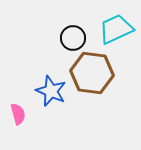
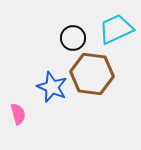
brown hexagon: moved 1 px down
blue star: moved 1 px right, 4 px up
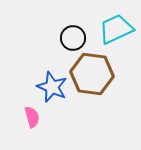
pink semicircle: moved 14 px right, 3 px down
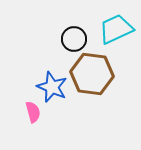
black circle: moved 1 px right, 1 px down
pink semicircle: moved 1 px right, 5 px up
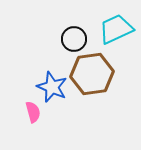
brown hexagon: rotated 15 degrees counterclockwise
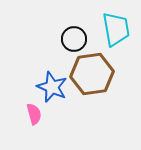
cyan trapezoid: rotated 105 degrees clockwise
pink semicircle: moved 1 px right, 2 px down
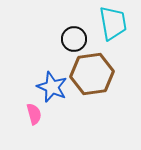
cyan trapezoid: moved 3 px left, 6 px up
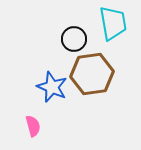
pink semicircle: moved 1 px left, 12 px down
